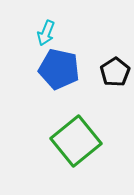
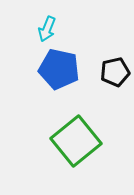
cyan arrow: moved 1 px right, 4 px up
black pentagon: rotated 20 degrees clockwise
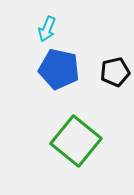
green square: rotated 12 degrees counterclockwise
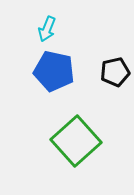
blue pentagon: moved 5 px left, 2 px down
green square: rotated 9 degrees clockwise
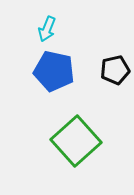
black pentagon: moved 2 px up
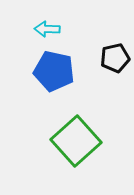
cyan arrow: rotated 70 degrees clockwise
black pentagon: moved 12 px up
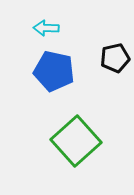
cyan arrow: moved 1 px left, 1 px up
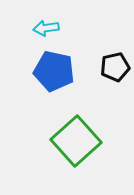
cyan arrow: rotated 10 degrees counterclockwise
black pentagon: moved 9 px down
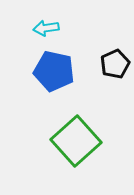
black pentagon: moved 3 px up; rotated 12 degrees counterclockwise
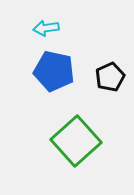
black pentagon: moved 5 px left, 13 px down
